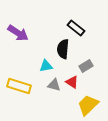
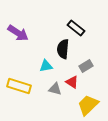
gray triangle: moved 1 px right, 4 px down
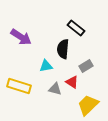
purple arrow: moved 3 px right, 4 px down
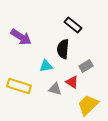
black rectangle: moved 3 px left, 3 px up
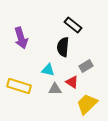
purple arrow: moved 1 px down; rotated 40 degrees clockwise
black semicircle: moved 2 px up
cyan triangle: moved 2 px right, 4 px down; rotated 24 degrees clockwise
gray triangle: rotated 16 degrees counterclockwise
yellow trapezoid: moved 1 px left, 1 px up
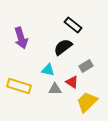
black semicircle: rotated 48 degrees clockwise
yellow trapezoid: moved 2 px up
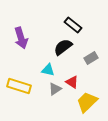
gray rectangle: moved 5 px right, 8 px up
gray triangle: rotated 32 degrees counterclockwise
